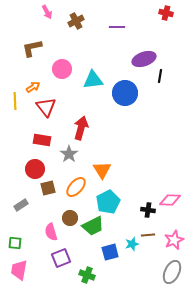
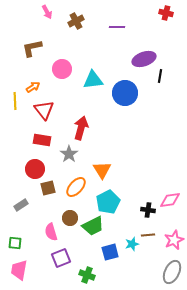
red triangle: moved 2 px left, 3 px down
pink diamond: rotated 10 degrees counterclockwise
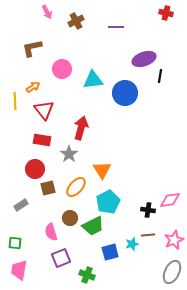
purple line: moved 1 px left
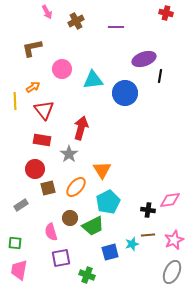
purple square: rotated 12 degrees clockwise
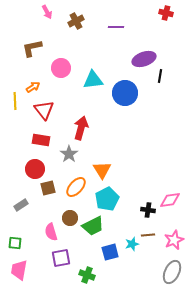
pink circle: moved 1 px left, 1 px up
red rectangle: moved 1 px left
cyan pentagon: moved 1 px left, 3 px up
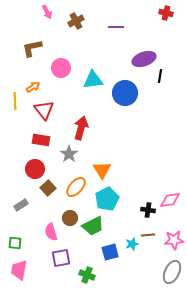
brown square: rotated 28 degrees counterclockwise
pink star: rotated 18 degrees clockwise
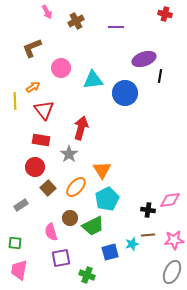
red cross: moved 1 px left, 1 px down
brown L-shape: rotated 10 degrees counterclockwise
red circle: moved 2 px up
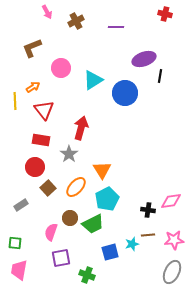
cyan triangle: rotated 25 degrees counterclockwise
pink diamond: moved 1 px right, 1 px down
green trapezoid: moved 2 px up
pink semicircle: rotated 36 degrees clockwise
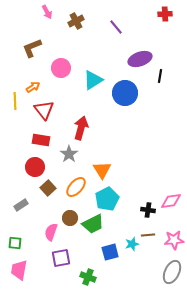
red cross: rotated 16 degrees counterclockwise
purple line: rotated 49 degrees clockwise
purple ellipse: moved 4 px left
green cross: moved 1 px right, 2 px down
